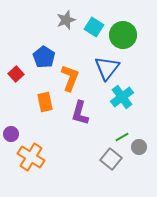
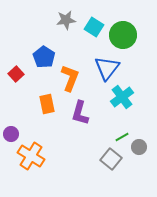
gray star: rotated 12 degrees clockwise
orange rectangle: moved 2 px right, 2 px down
orange cross: moved 1 px up
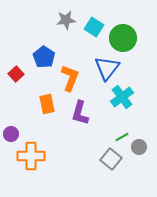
green circle: moved 3 px down
orange cross: rotated 32 degrees counterclockwise
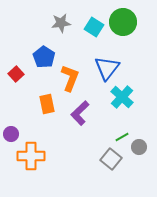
gray star: moved 5 px left, 3 px down
green circle: moved 16 px up
cyan cross: rotated 10 degrees counterclockwise
purple L-shape: rotated 30 degrees clockwise
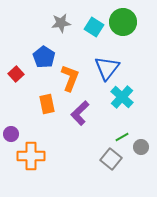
gray circle: moved 2 px right
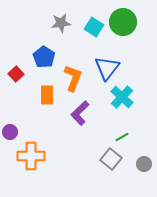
orange L-shape: moved 3 px right
orange rectangle: moved 9 px up; rotated 12 degrees clockwise
purple circle: moved 1 px left, 2 px up
gray circle: moved 3 px right, 17 px down
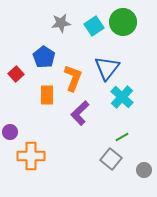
cyan square: moved 1 px up; rotated 24 degrees clockwise
gray circle: moved 6 px down
